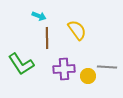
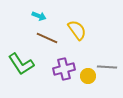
brown line: rotated 65 degrees counterclockwise
purple cross: rotated 10 degrees counterclockwise
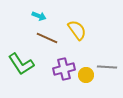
yellow circle: moved 2 px left, 1 px up
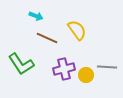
cyan arrow: moved 3 px left
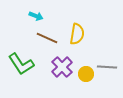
yellow semicircle: moved 4 px down; rotated 45 degrees clockwise
purple cross: moved 2 px left, 2 px up; rotated 30 degrees counterclockwise
yellow circle: moved 1 px up
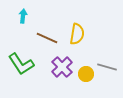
cyan arrow: moved 13 px left; rotated 104 degrees counterclockwise
gray line: rotated 12 degrees clockwise
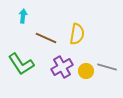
brown line: moved 1 px left
purple cross: rotated 15 degrees clockwise
yellow circle: moved 3 px up
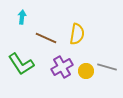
cyan arrow: moved 1 px left, 1 px down
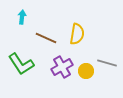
gray line: moved 4 px up
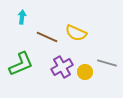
yellow semicircle: moved 1 px left, 1 px up; rotated 105 degrees clockwise
brown line: moved 1 px right, 1 px up
green L-shape: rotated 80 degrees counterclockwise
yellow circle: moved 1 px left, 1 px down
